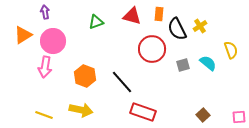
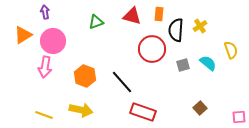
black semicircle: moved 1 px left, 1 px down; rotated 30 degrees clockwise
brown square: moved 3 px left, 7 px up
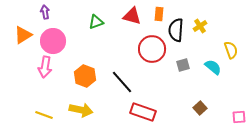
cyan semicircle: moved 5 px right, 4 px down
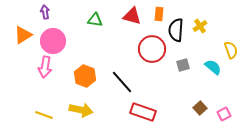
green triangle: moved 1 px left, 2 px up; rotated 28 degrees clockwise
pink square: moved 15 px left, 3 px up; rotated 24 degrees counterclockwise
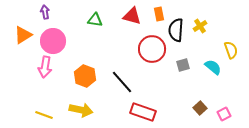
orange rectangle: rotated 16 degrees counterclockwise
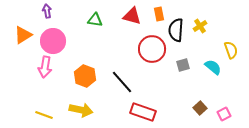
purple arrow: moved 2 px right, 1 px up
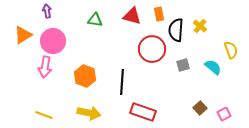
yellow cross: rotated 16 degrees counterclockwise
black line: rotated 45 degrees clockwise
yellow arrow: moved 8 px right, 3 px down
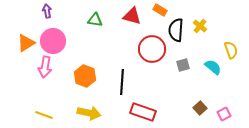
orange rectangle: moved 1 px right, 4 px up; rotated 48 degrees counterclockwise
orange triangle: moved 3 px right, 8 px down
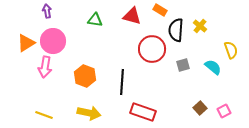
pink square: moved 3 px up
